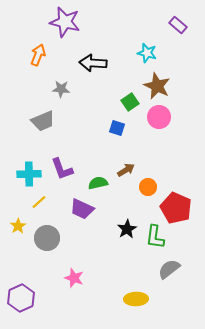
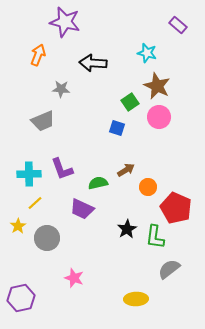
yellow line: moved 4 px left, 1 px down
purple hexagon: rotated 12 degrees clockwise
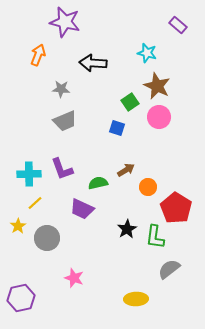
gray trapezoid: moved 22 px right
red pentagon: rotated 8 degrees clockwise
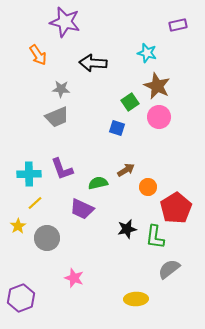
purple rectangle: rotated 54 degrees counterclockwise
orange arrow: rotated 125 degrees clockwise
gray trapezoid: moved 8 px left, 4 px up
red pentagon: rotated 8 degrees clockwise
black star: rotated 18 degrees clockwise
purple hexagon: rotated 8 degrees counterclockwise
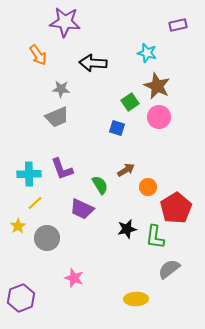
purple star: rotated 8 degrees counterclockwise
green semicircle: moved 2 px right, 2 px down; rotated 72 degrees clockwise
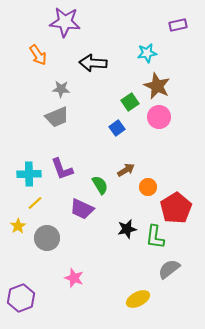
cyan star: rotated 24 degrees counterclockwise
blue square: rotated 35 degrees clockwise
yellow ellipse: moved 2 px right; rotated 25 degrees counterclockwise
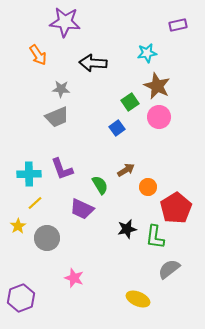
yellow ellipse: rotated 50 degrees clockwise
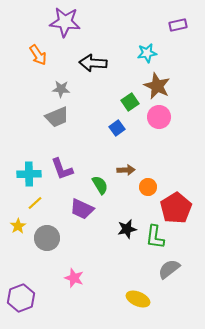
brown arrow: rotated 30 degrees clockwise
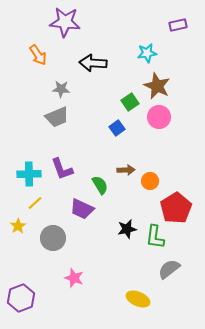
orange circle: moved 2 px right, 6 px up
gray circle: moved 6 px right
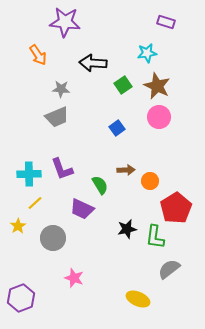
purple rectangle: moved 12 px left, 3 px up; rotated 30 degrees clockwise
green square: moved 7 px left, 17 px up
